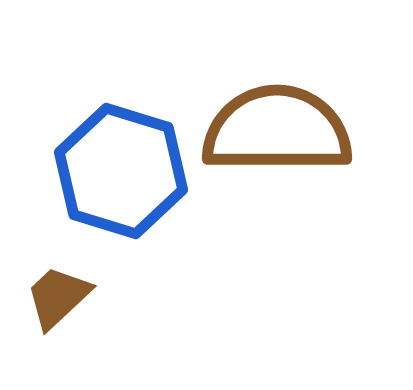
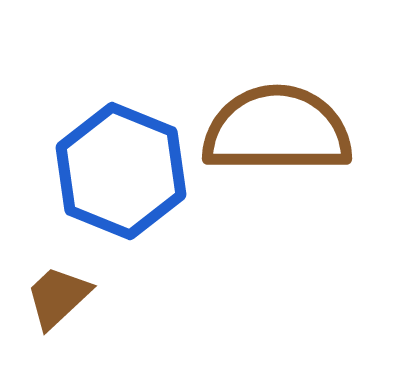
blue hexagon: rotated 5 degrees clockwise
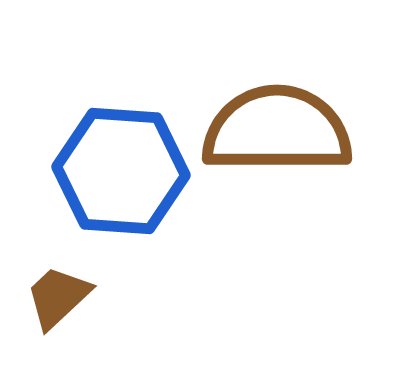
blue hexagon: rotated 18 degrees counterclockwise
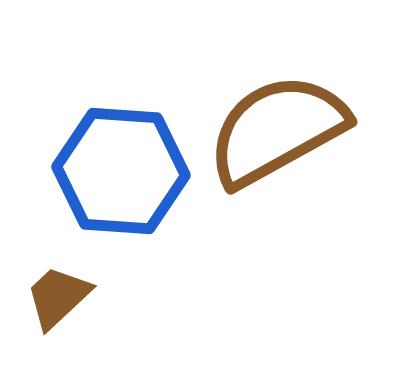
brown semicircle: rotated 29 degrees counterclockwise
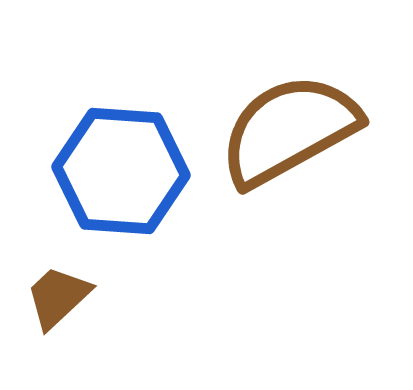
brown semicircle: moved 12 px right
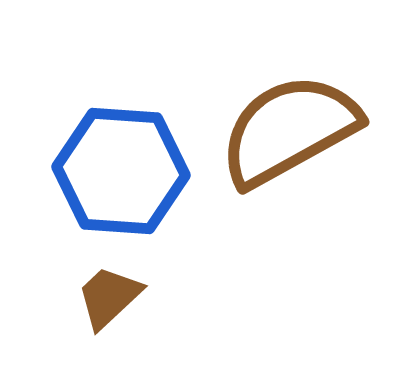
brown trapezoid: moved 51 px right
